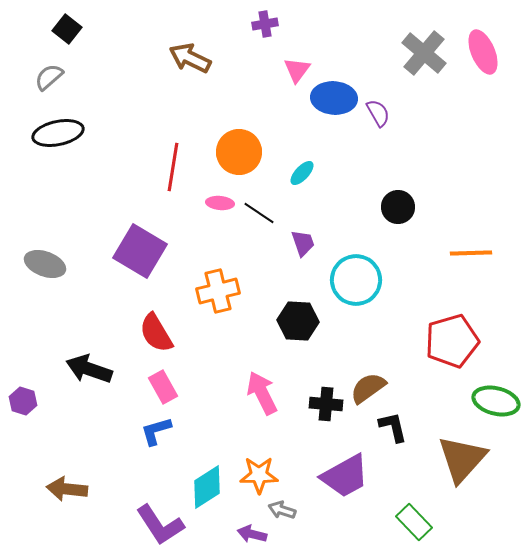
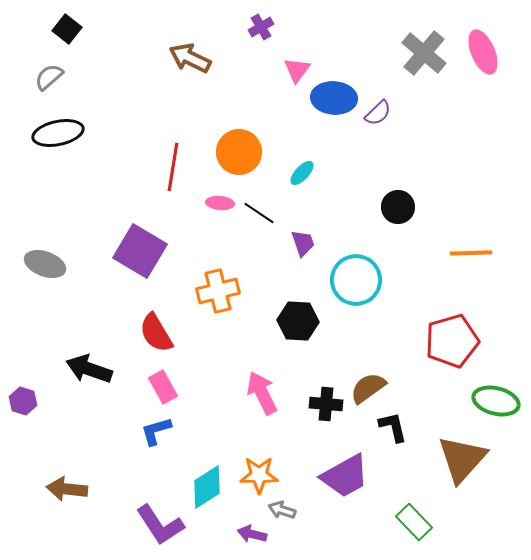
purple cross at (265, 24): moved 4 px left, 3 px down; rotated 20 degrees counterclockwise
purple semicircle at (378, 113): rotated 76 degrees clockwise
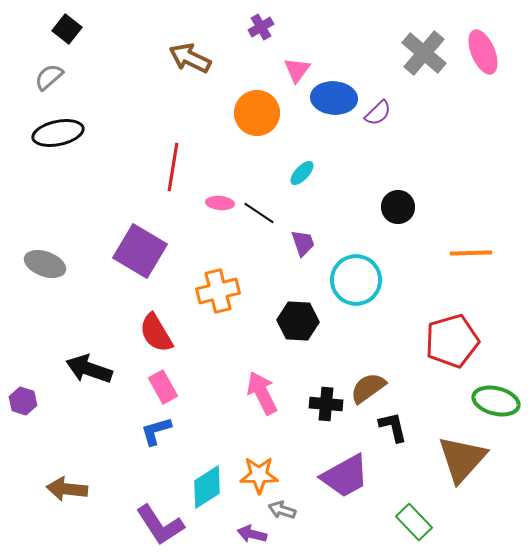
orange circle at (239, 152): moved 18 px right, 39 px up
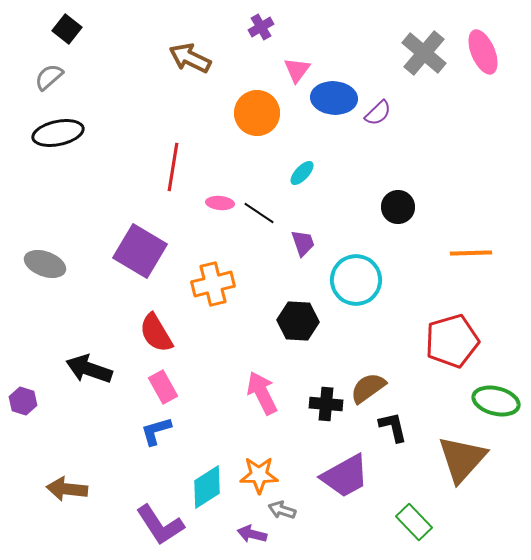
orange cross at (218, 291): moved 5 px left, 7 px up
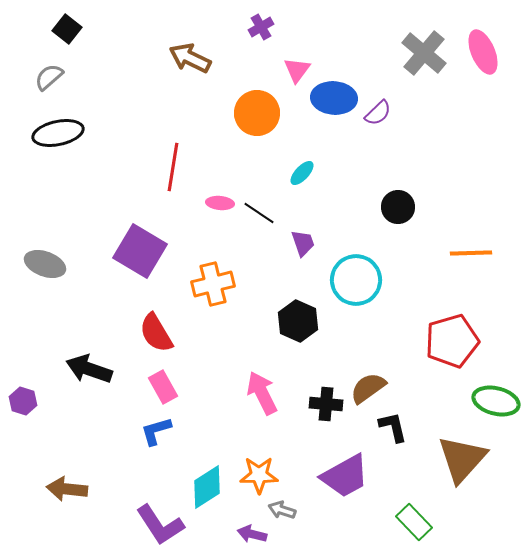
black hexagon at (298, 321): rotated 21 degrees clockwise
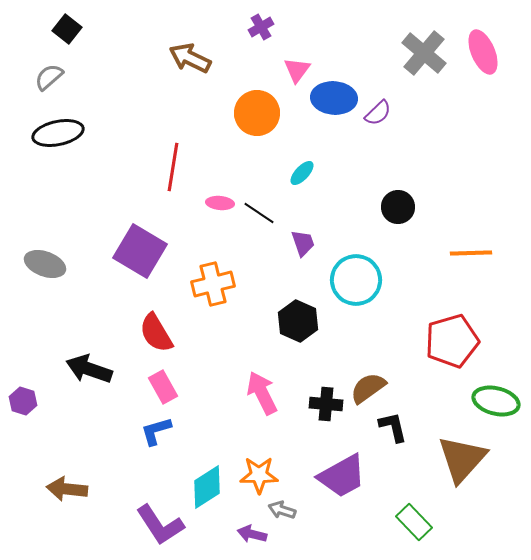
purple trapezoid at (345, 476): moved 3 px left
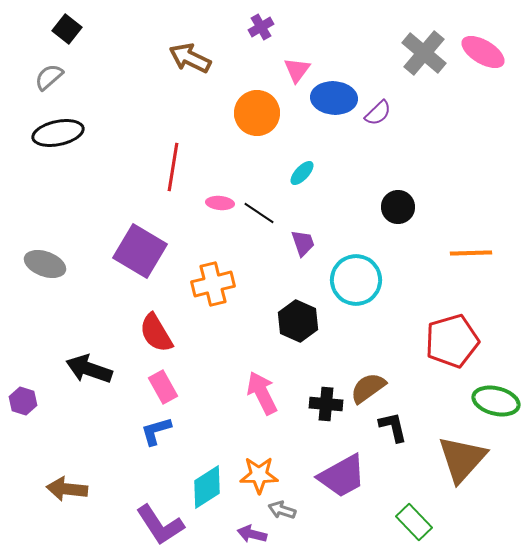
pink ellipse at (483, 52): rotated 36 degrees counterclockwise
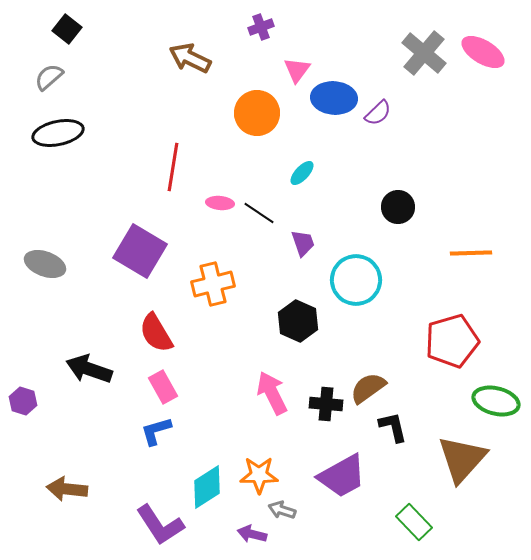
purple cross at (261, 27): rotated 10 degrees clockwise
pink arrow at (262, 393): moved 10 px right
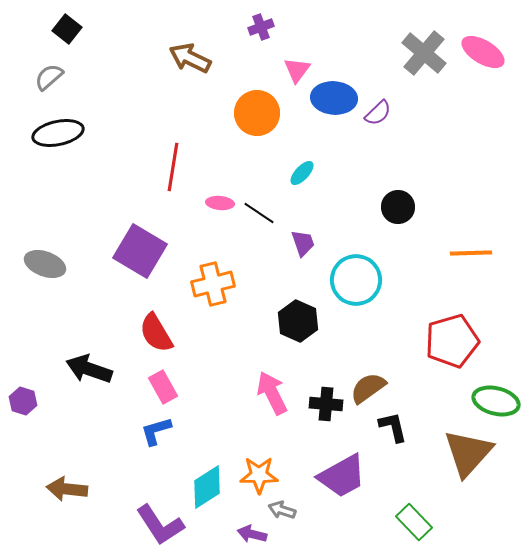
brown triangle at (462, 459): moved 6 px right, 6 px up
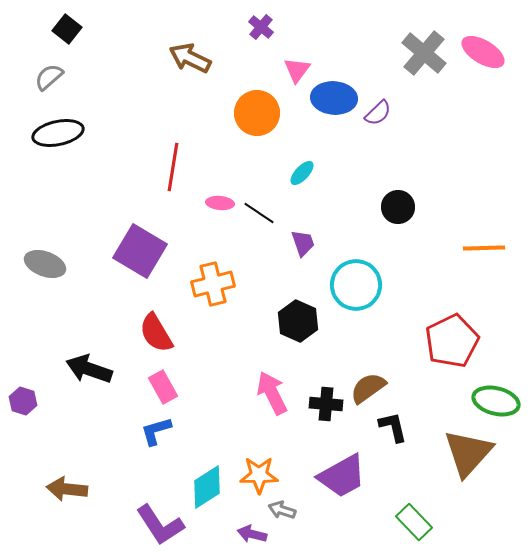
purple cross at (261, 27): rotated 30 degrees counterclockwise
orange line at (471, 253): moved 13 px right, 5 px up
cyan circle at (356, 280): moved 5 px down
red pentagon at (452, 341): rotated 10 degrees counterclockwise
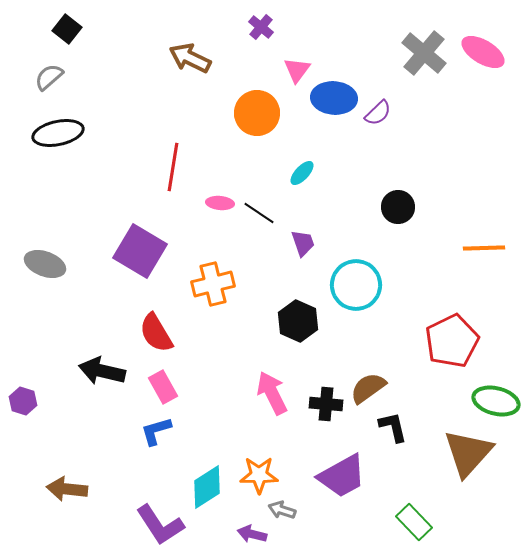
black arrow at (89, 369): moved 13 px right, 2 px down; rotated 6 degrees counterclockwise
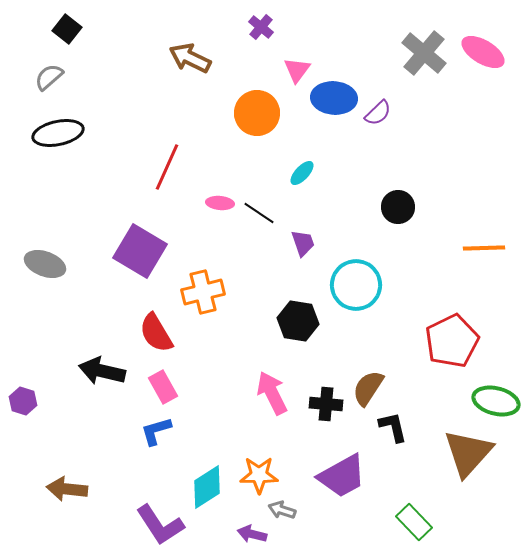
red line at (173, 167): moved 6 px left; rotated 15 degrees clockwise
orange cross at (213, 284): moved 10 px left, 8 px down
black hexagon at (298, 321): rotated 15 degrees counterclockwise
brown semicircle at (368, 388): rotated 21 degrees counterclockwise
